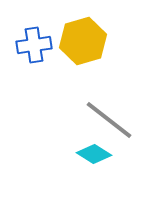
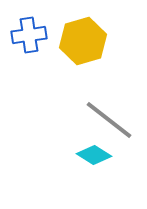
blue cross: moved 5 px left, 10 px up
cyan diamond: moved 1 px down
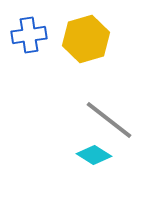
yellow hexagon: moved 3 px right, 2 px up
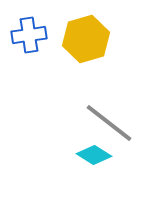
gray line: moved 3 px down
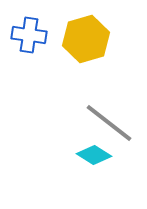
blue cross: rotated 16 degrees clockwise
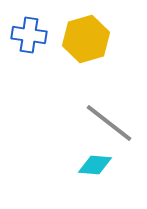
cyan diamond: moved 1 px right, 10 px down; rotated 28 degrees counterclockwise
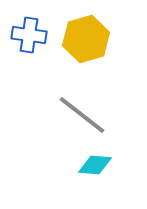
gray line: moved 27 px left, 8 px up
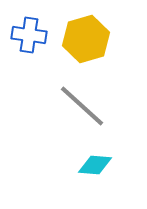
gray line: moved 9 px up; rotated 4 degrees clockwise
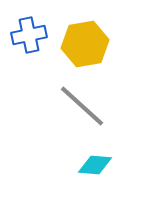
blue cross: rotated 20 degrees counterclockwise
yellow hexagon: moved 1 px left, 5 px down; rotated 6 degrees clockwise
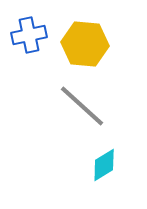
yellow hexagon: rotated 15 degrees clockwise
cyan diamond: moved 9 px right; rotated 36 degrees counterclockwise
